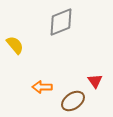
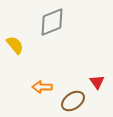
gray diamond: moved 9 px left
red triangle: moved 2 px right, 1 px down
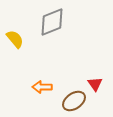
yellow semicircle: moved 6 px up
red triangle: moved 2 px left, 2 px down
brown ellipse: moved 1 px right
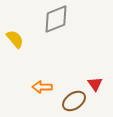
gray diamond: moved 4 px right, 3 px up
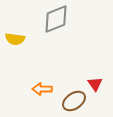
yellow semicircle: rotated 138 degrees clockwise
orange arrow: moved 2 px down
